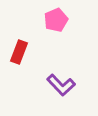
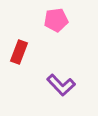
pink pentagon: rotated 15 degrees clockwise
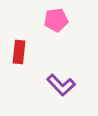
red rectangle: rotated 15 degrees counterclockwise
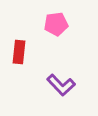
pink pentagon: moved 4 px down
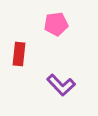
red rectangle: moved 2 px down
